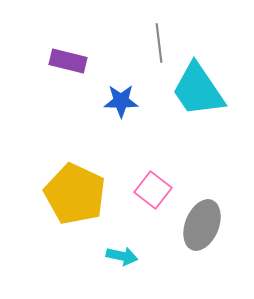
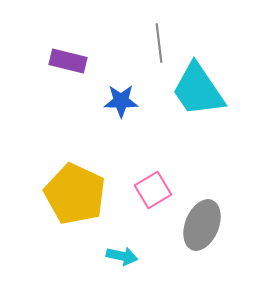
pink square: rotated 21 degrees clockwise
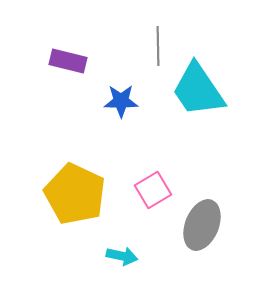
gray line: moved 1 px left, 3 px down; rotated 6 degrees clockwise
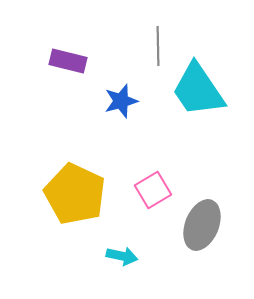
blue star: rotated 16 degrees counterclockwise
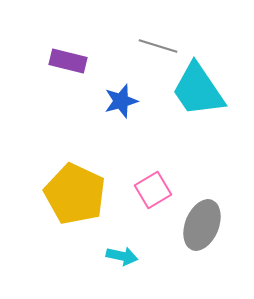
gray line: rotated 72 degrees counterclockwise
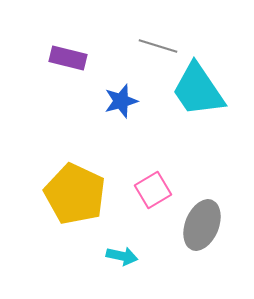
purple rectangle: moved 3 px up
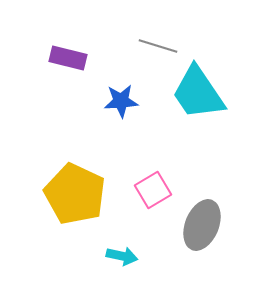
cyan trapezoid: moved 3 px down
blue star: rotated 12 degrees clockwise
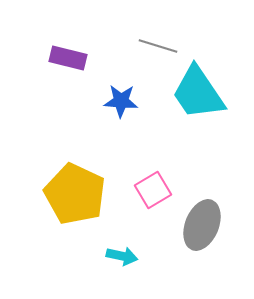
blue star: rotated 8 degrees clockwise
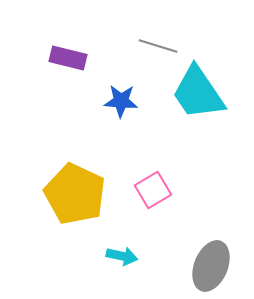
gray ellipse: moved 9 px right, 41 px down
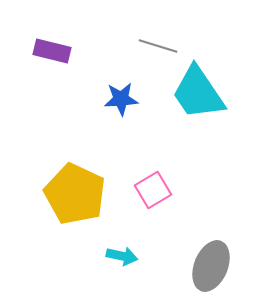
purple rectangle: moved 16 px left, 7 px up
blue star: moved 2 px up; rotated 8 degrees counterclockwise
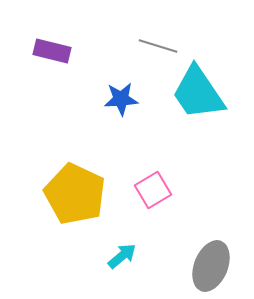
cyan arrow: rotated 52 degrees counterclockwise
